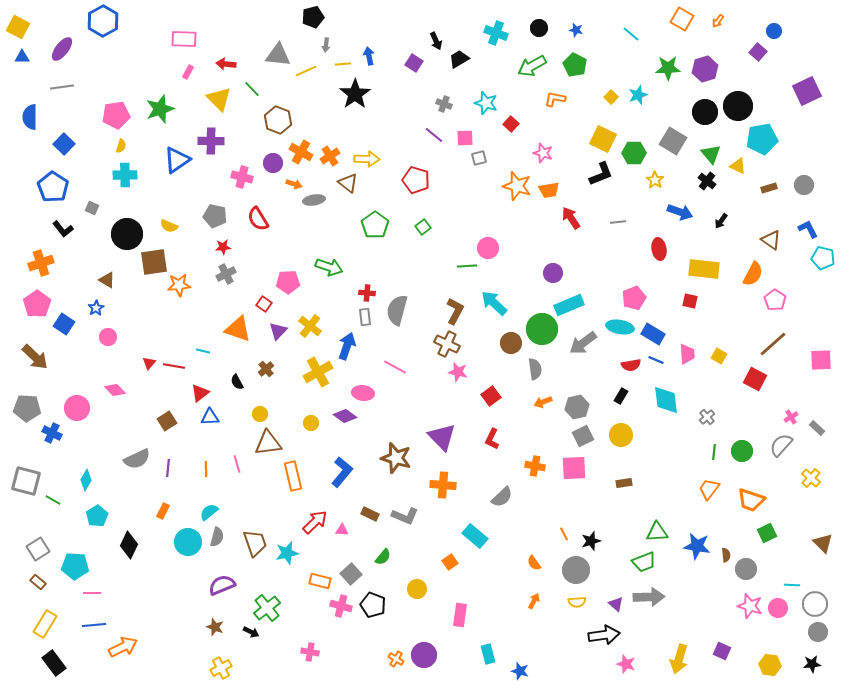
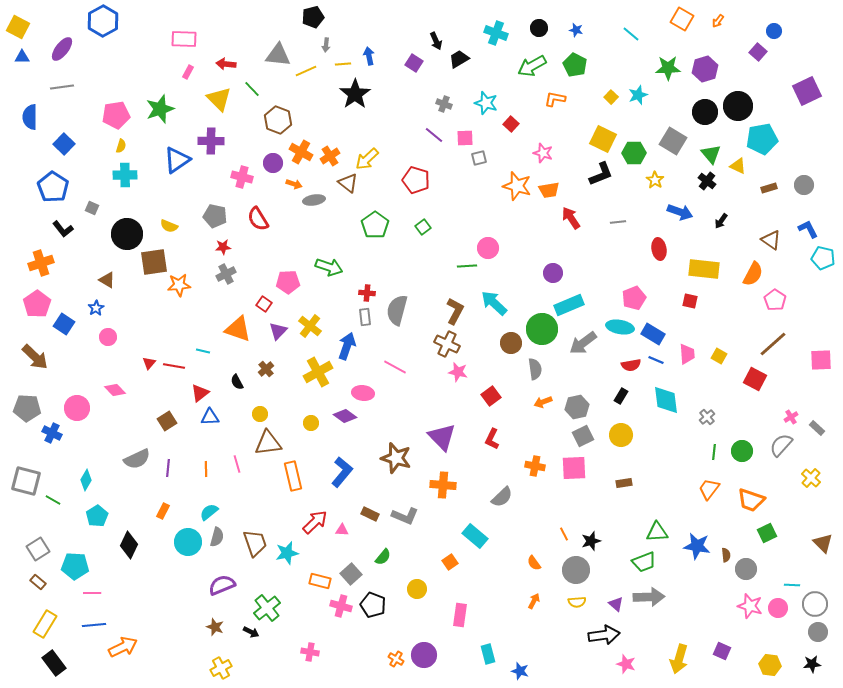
yellow arrow at (367, 159): rotated 135 degrees clockwise
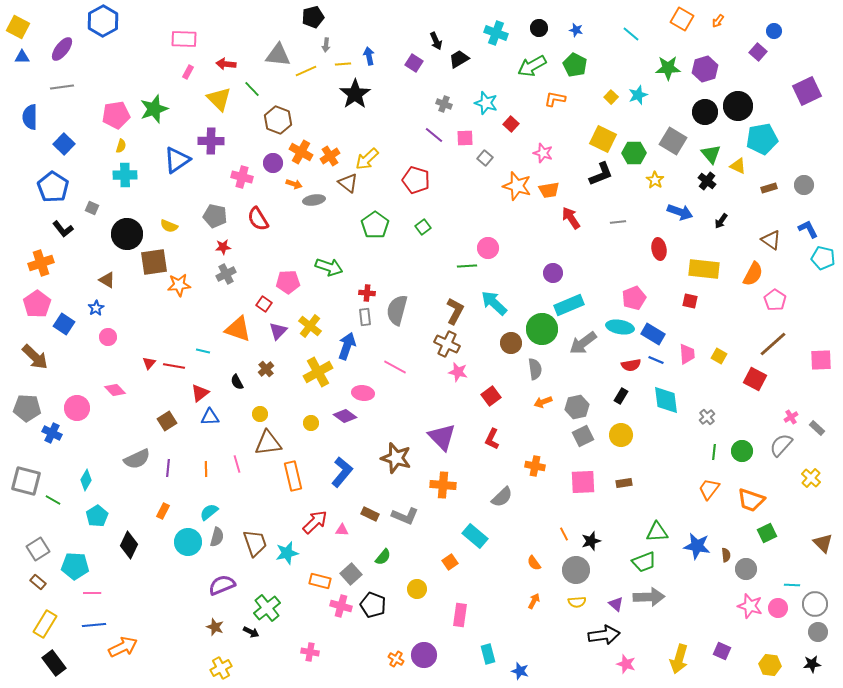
green star at (160, 109): moved 6 px left
gray square at (479, 158): moved 6 px right; rotated 35 degrees counterclockwise
pink square at (574, 468): moved 9 px right, 14 px down
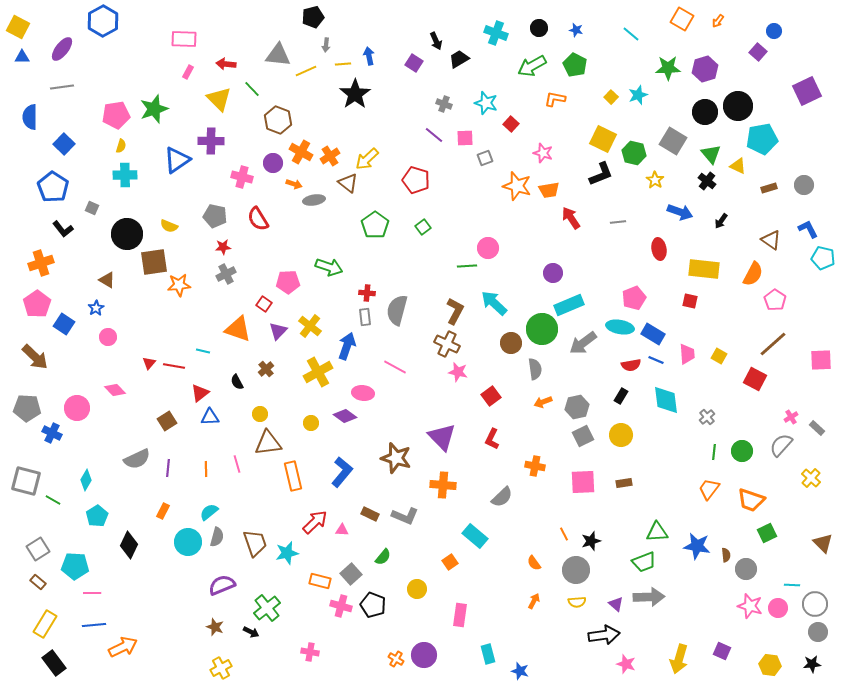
green hexagon at (634, 153): rotated 15 degrees clockwise
gray square at (485, 158): rotated 28 degrees clockwise
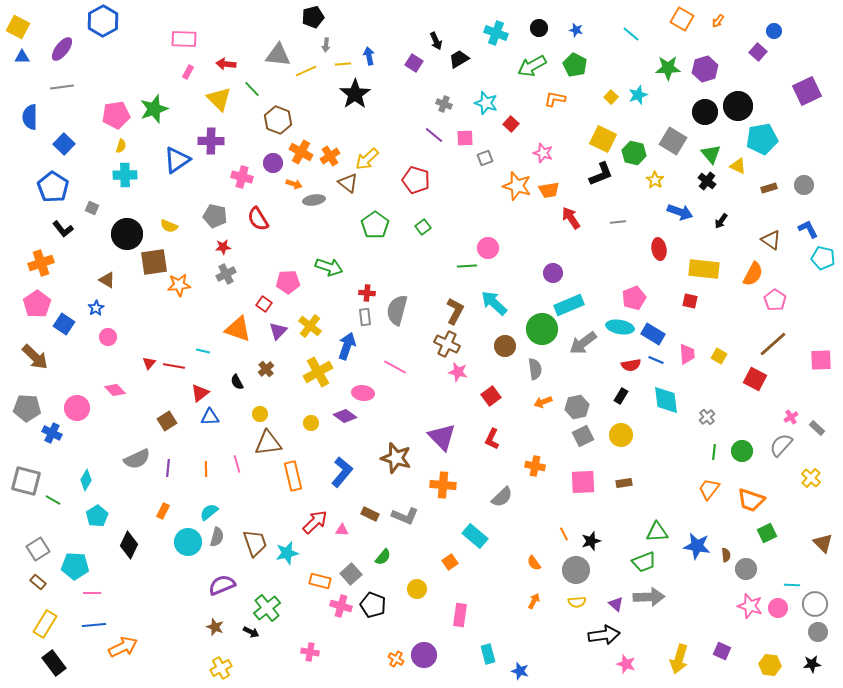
brown circle at (511, 343): moved 6 px left, 3 px down
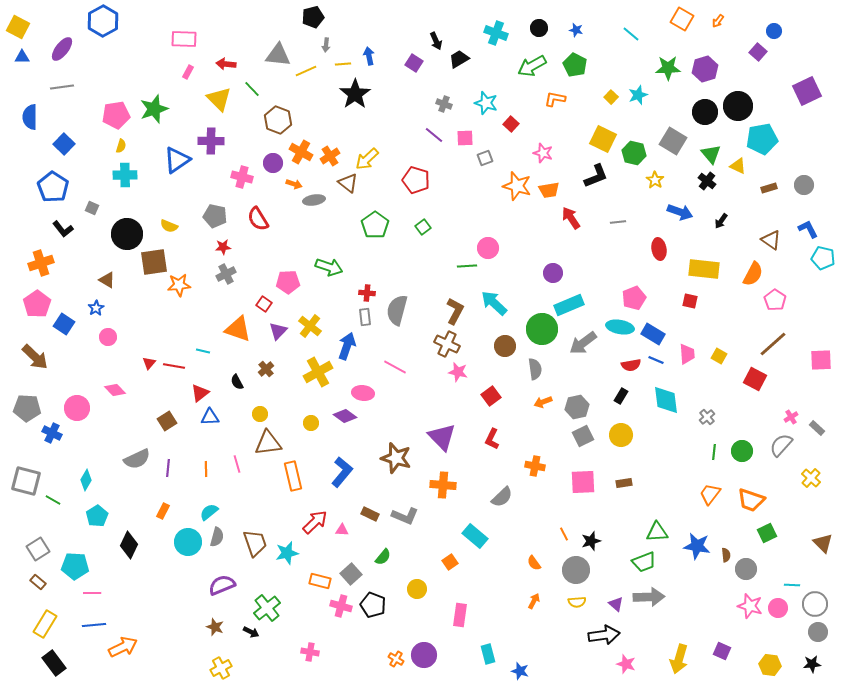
black L-shape at (601, 174): moved 5 px left, 2 px down
orange trapezoid at (709, 489): moved 1 px right, 5 px down
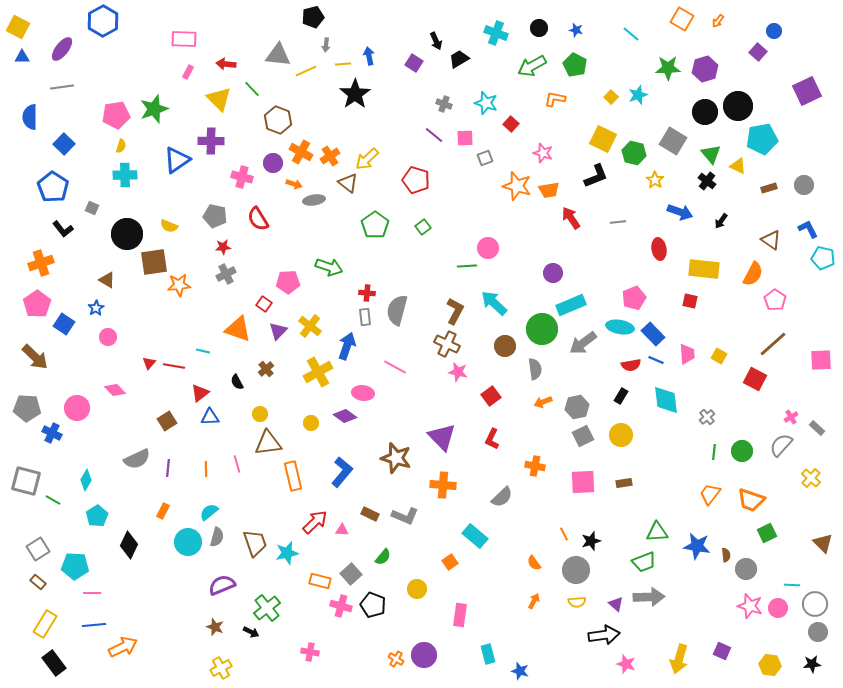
cyan rectangle at (569, 305): moved 2 px right
blue rectangle at (653, 334): rotated 15 degrees clockwise
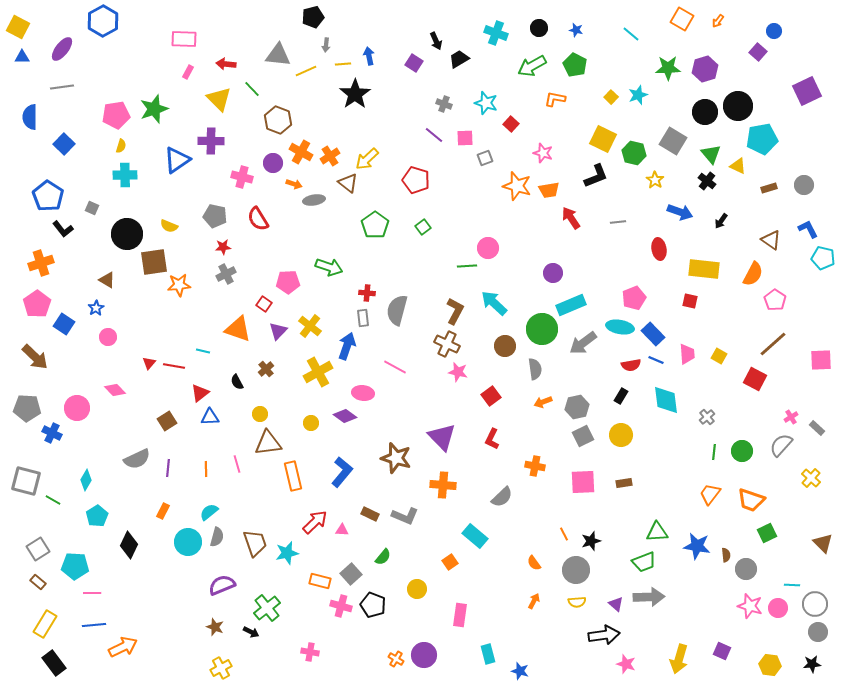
blue pentagon at (53, 187): moved 5 px left, 9 px down
gray rectangle at (365, 317): moved 2 px left, 1 px down
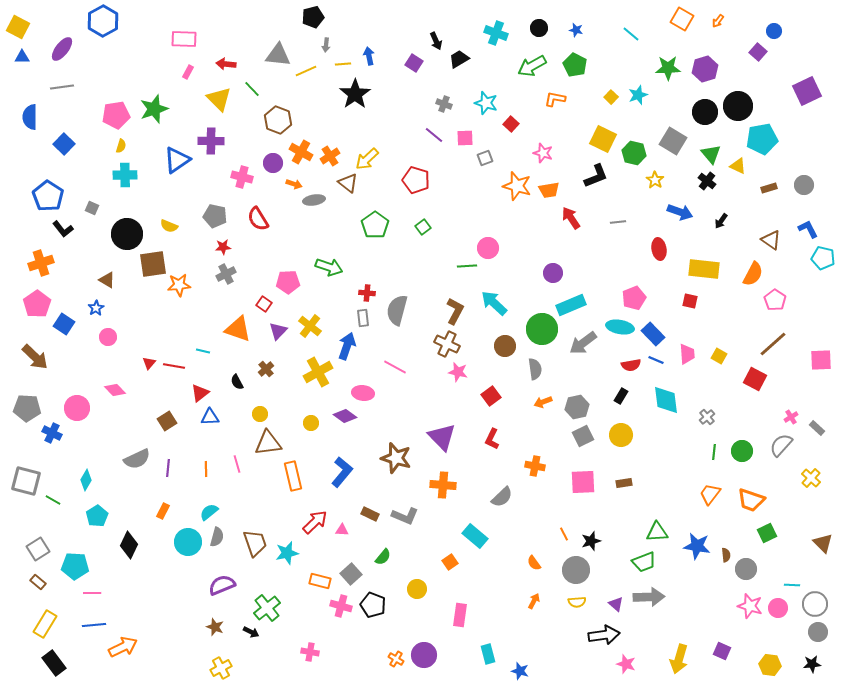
brown square at (154, 262): moved 1 px left, 2 px down
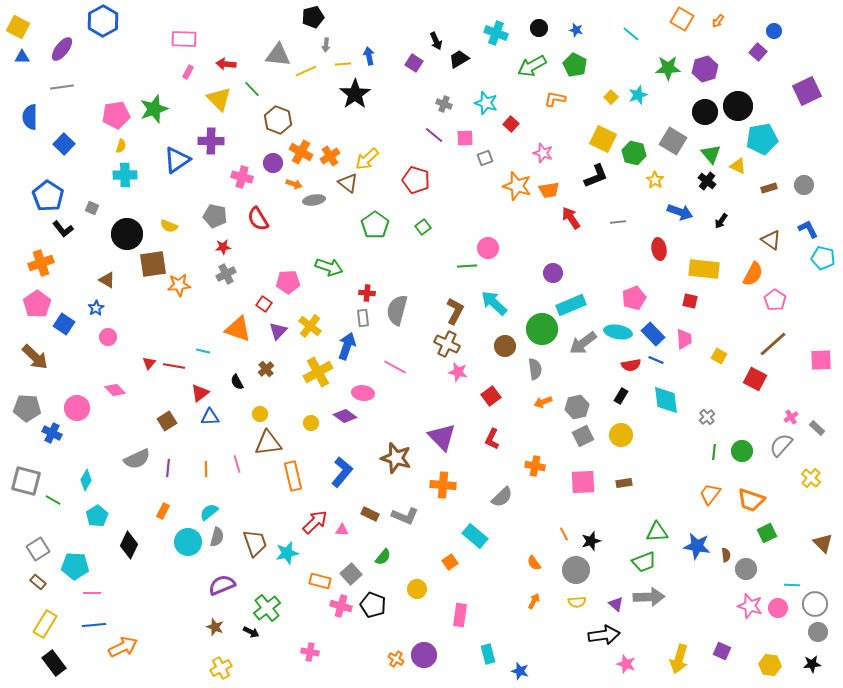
cyan ellipse at (620, 327): moved 2 px left, 5 px down
pink trapezoid at (687, 354): moved 3 px left, 15 px up
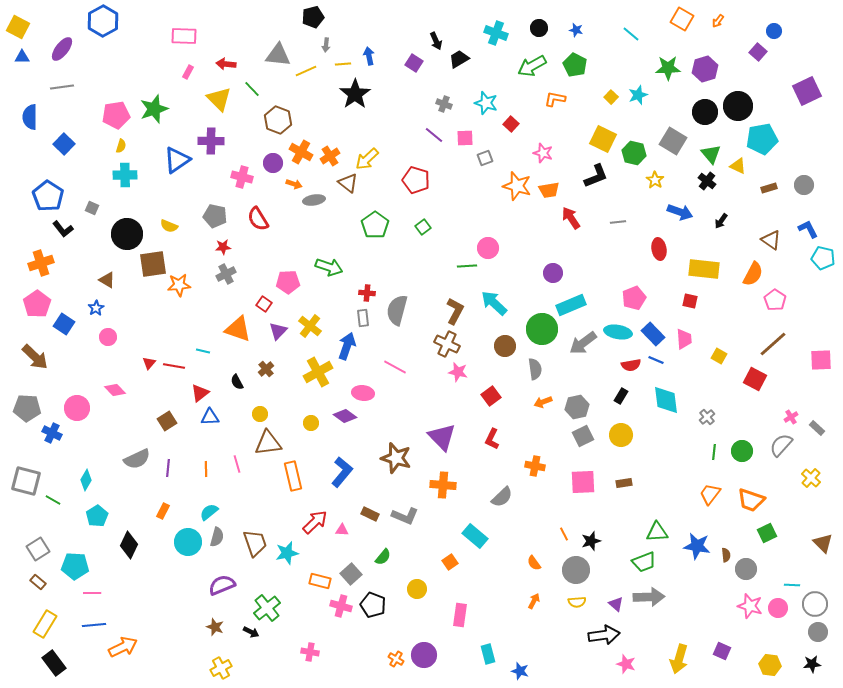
pink rectangle at (184, 39): moved 3 px up
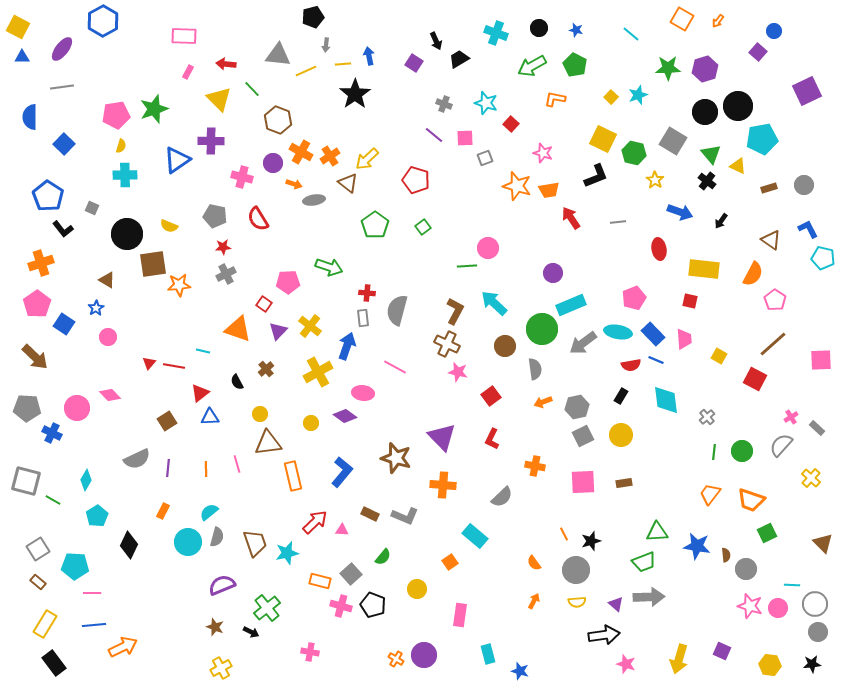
pink diamond at (115, 390): moved 5 px left, 5 px down
